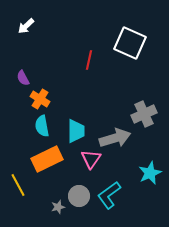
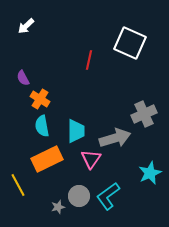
cyan L-shape: moved 1 px left, 1 px down
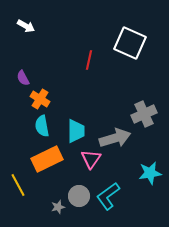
white arrow: rotated 108 degrees counterclockwise
cyan star: rotated 15 degrees clockwise
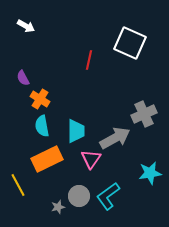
gray arrow: rotated 12 degrees counterclockwise
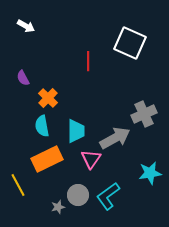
red line: moved 1 px left, 1 px down; rotated 12 degrees counterclockwise
orange cross: moved 8 px right, 1 px up; rotated 12 degrees clockwise
gray circle: moved 1 px left, 1 px up
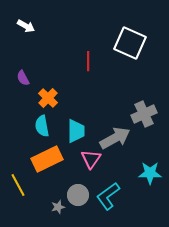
cyan star: rotated 10 degrees clockwise
